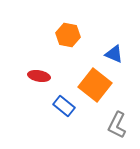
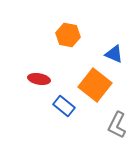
red ellipse: moved 3 px down
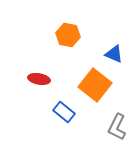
blue rectangle: moved 6 px down
gray L-shape: moved 2 px down
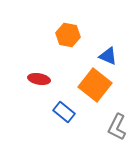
blue triangle: moved 6 px left, 2 px down
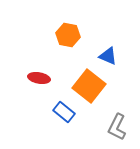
red ellipse: moved 1 px up
orange square: moved 6 px left, 1 px down
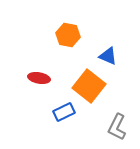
blue rectangle: rotated 65 degrees counterclockwise
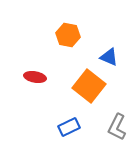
blue triangle: moved 1 px right, 1 px down
red ellipse: moved 4 px left, 1 px up
blue rectangle: moved 5 px right, 15 px down
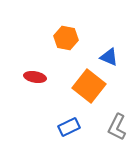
orange hexagon: moved 2 px left, 3 px down
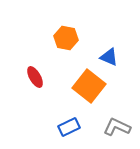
red ellipse: rotated 50 degrees clockwise
gray L-shape: rotated 88 degrees clockwise
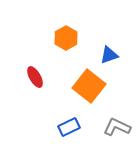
orange hexagon: rotated 20 degrees clockwise
blue triangle: moved 2 px up; rotated 42 degrees counterclockwise
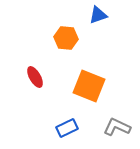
orange hexagon: rotated 25 degrees counterclockwise
blue triangle: moved 11 px left, 40 px up
orange square: rotated 16 degrees counterclockwise
blue rectangle: moved 2 px left, 1 px down
